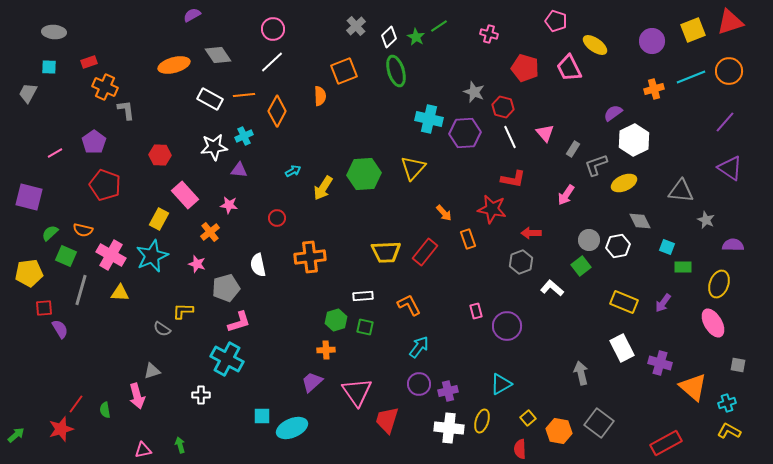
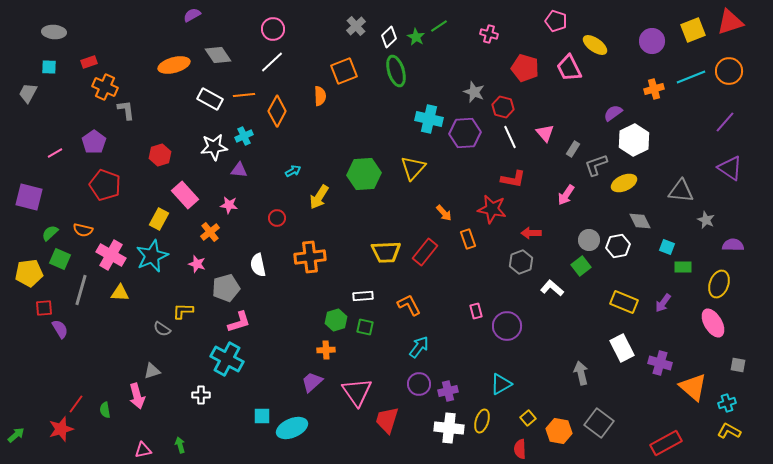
red hexagon at (160, 155): rotated 20 degrees counterclockwise
yellow arrow at (323, 188): moved 4 px left, 9 px down
green square at (66, 256): moved 6 px left, 3 px down
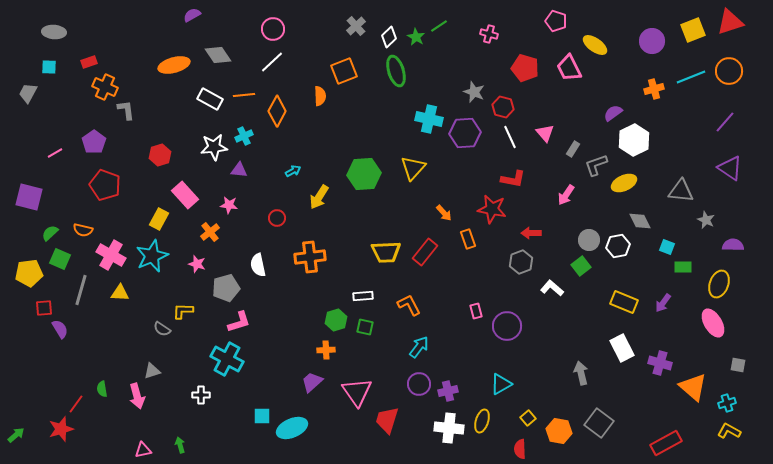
green semicircle at (105, 410): moved 3 px left, 21 px up
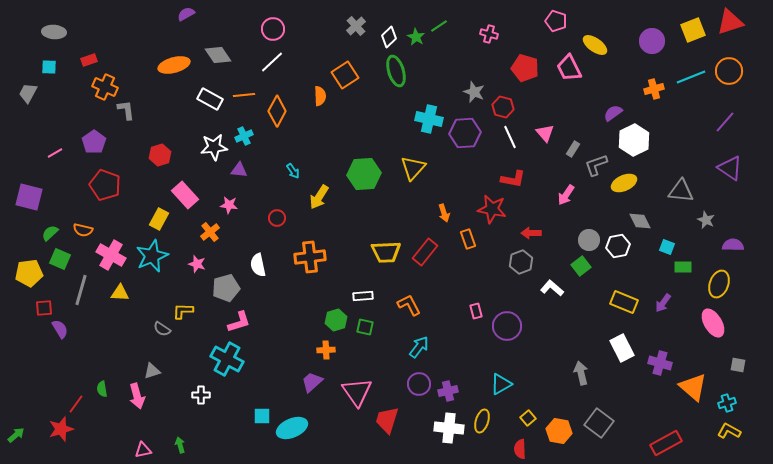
purple semicircle at (192, 15): moved 6 px left, 1 px up
red rectangle at (89, 62): moved 2 px up
orange square at (344, 71): moved 1 px right, 4 px down; rotated 12 degrees counterclockwise
cyan arrow at (293, 171): rotated 84 degrees clockwise
orange arrow at (444, 213): rotated 24 degrees clockwise
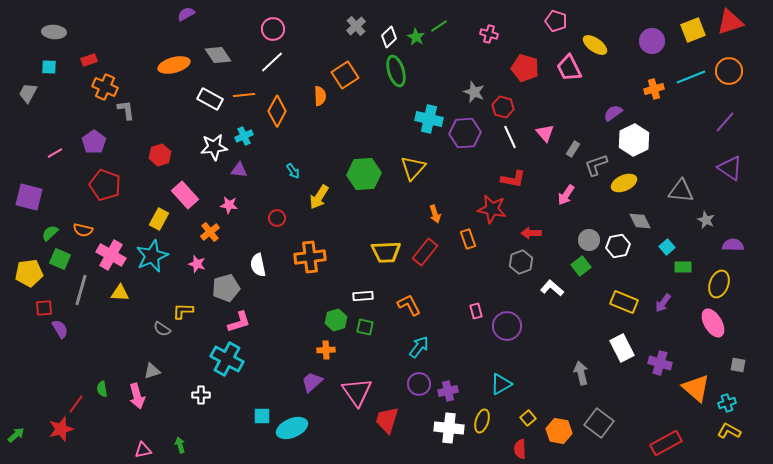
orange arrow at (444, 213): moved 9 px left, 1 px down
cyan square at (667, 247): rotated 28 degrees clockwise
orange triangle at (693, 387): moved 3 px right, 1 px down
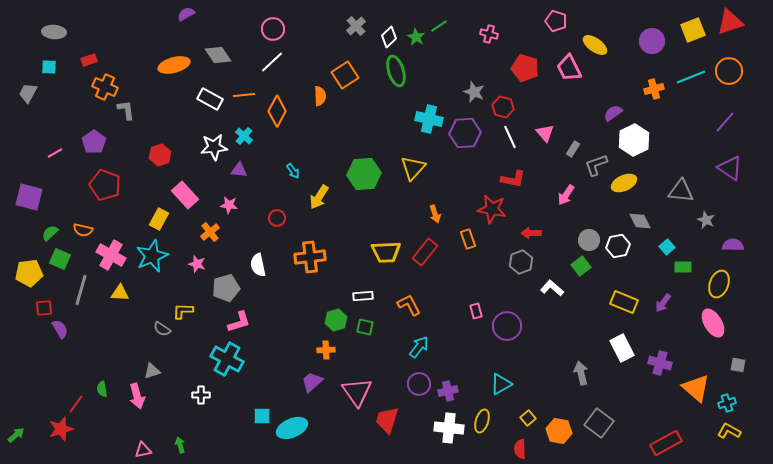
cyan cross at (244, 136): rotated 24 degrees counterclockwise
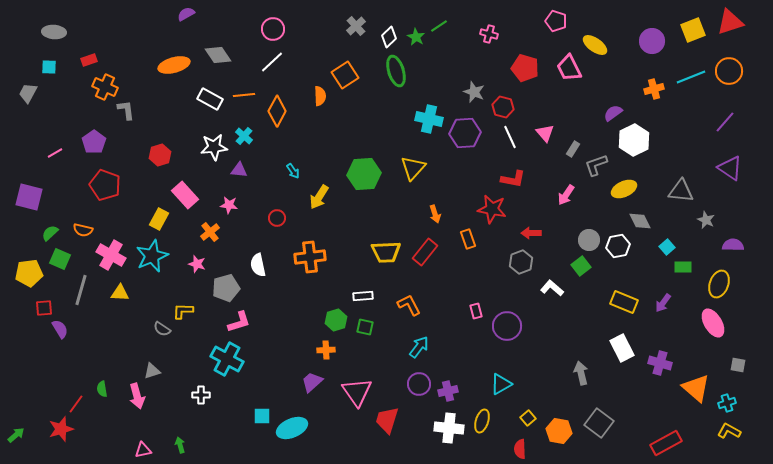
yellow ellipse at (624, 183): moved 6 px down
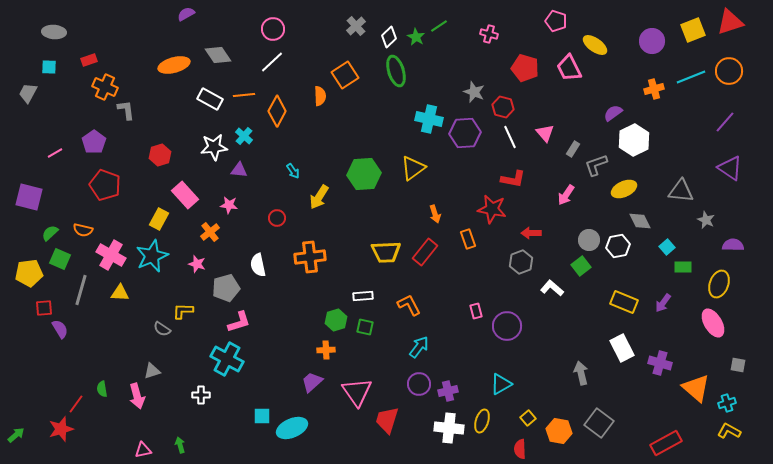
yellow triangle at (413, 168): rotated 12 degrees clockwise
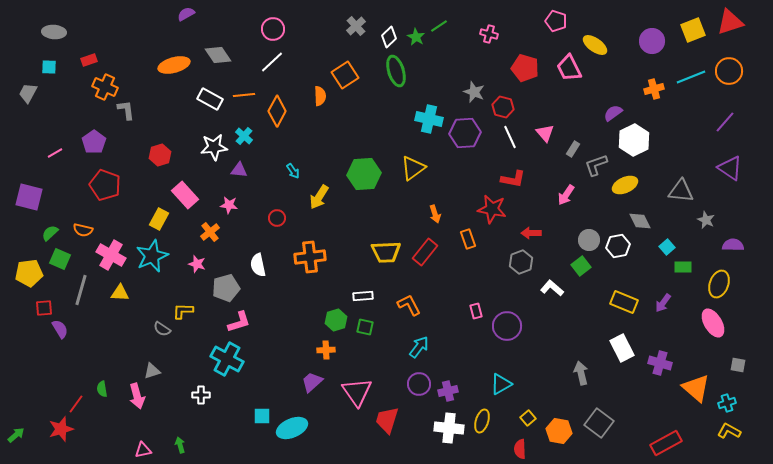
yellow ellipse at (624, 189): moved 1 px right, 4 px up
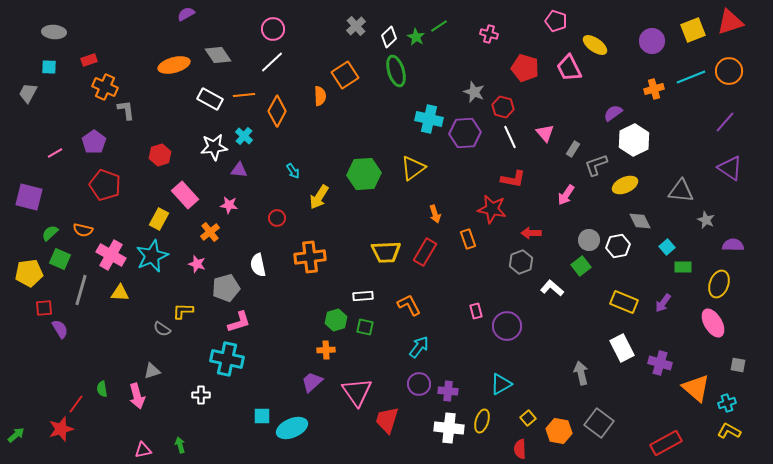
red rectangle at (425, 252): rotated 8 degrees counterclockwise
cyan cross at (227, 359): rotated 16 degrees counterclockwise
purple cross at (448, 391): rotated 18 degrees clockwise
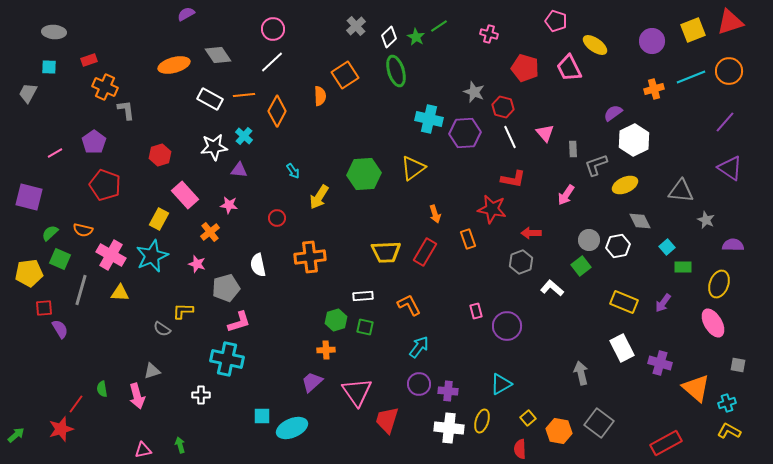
gray rectangle at (573, 149): rotated 35 degrees counterclockwise
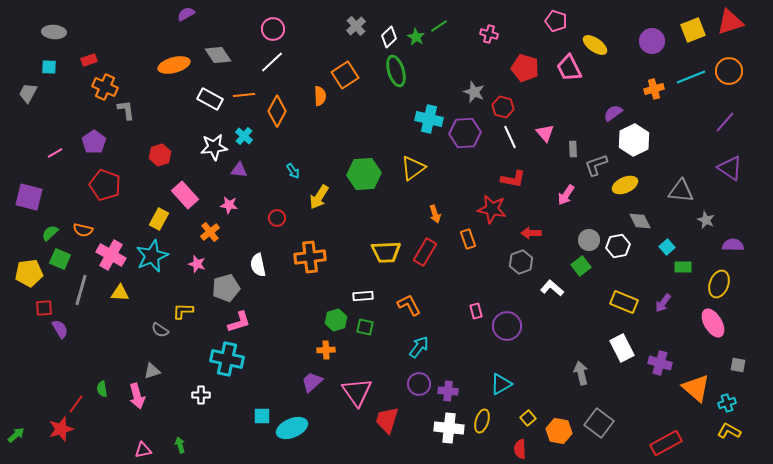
gray semicircle at (162, 329): moved 2 px left, 1 px down
